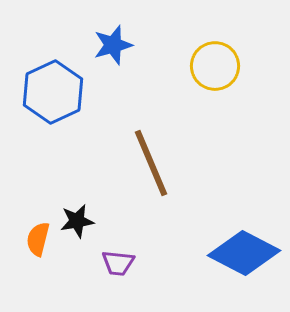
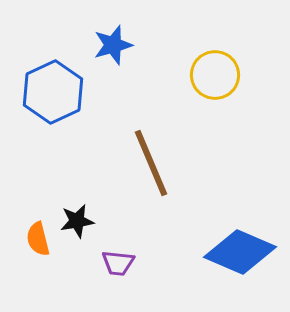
yellow circle: moved 9 px down
orange semicircle: rotated 28 degrees counterclockwise
blue diamond: moved 4 px left, 1 px up; rotated 4 degrees counterclockwise
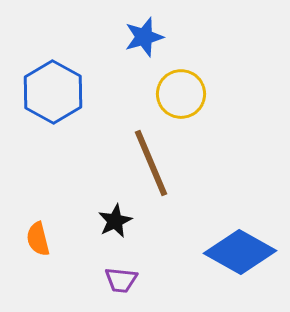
blue star: moved 31 px right, 8 px up
yellow circle: moved 34 px left, 19 px down
blue hexagon: rotated 6 degrees counterclockwise
black star: moved 38 px right; rotated 16 degrees counterclockwise
blue diamond: rotated 6 degrees clockwise
purple trapezoid: moved 3 px right, 17 px down
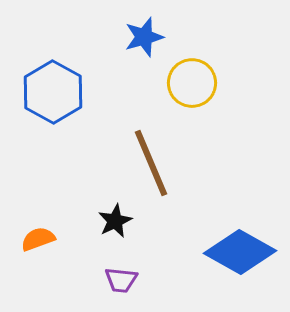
yellow circle: moved 11 px right, 11 px up
orange semicircle: rotated 84 degrees clockwise
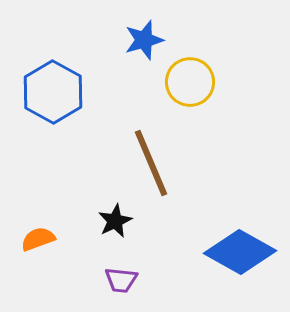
blue star: moved 3 px down
yellow circle: moved 2 px left, 1 px up
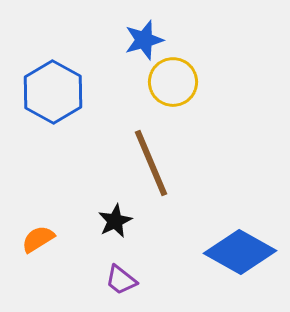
yellow circle: moved 17 px left
orange semicircle: rotated 12 degrees counterclockwise
purple trapezoid: rotated 32 degrees clockwise
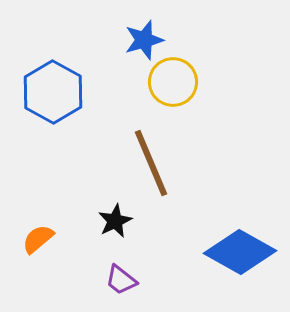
orange semicircle: rotated 8 degrees counterclockwise
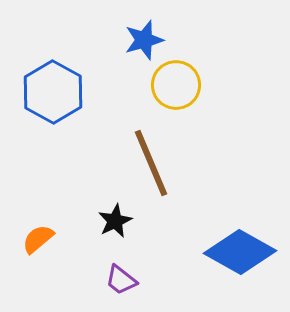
yellow circle: moved 3 px right, 3 px down
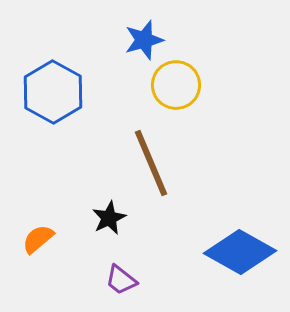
black star: moved 6 px left, 3 px up
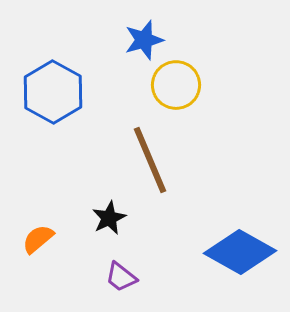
brown line: moved 1 px left, 3 px up
purple trapezoid: moved 3 px up
